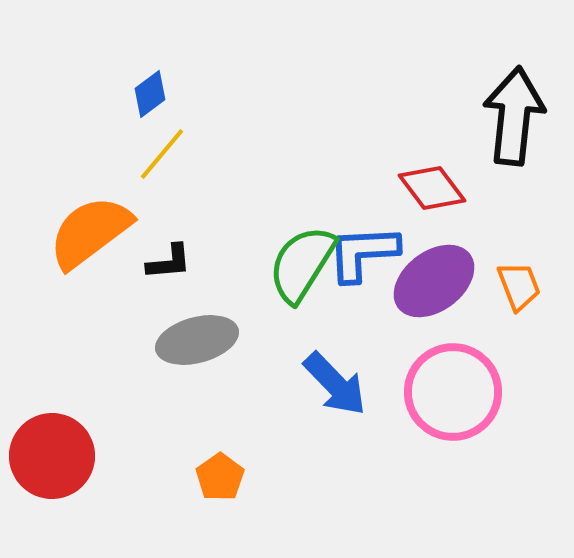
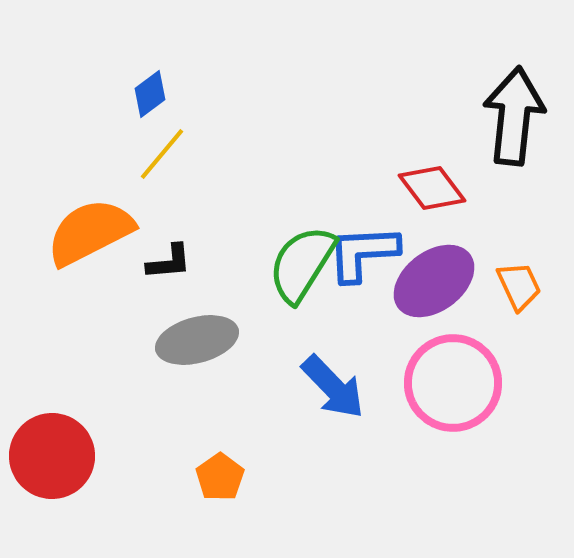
orange semicircle: rotated 10 degrees clockwise
orange trapezoid: rotated 4 degrees counterclockwise
blue arrow: moved 2 px left, 3 px down
pink circle: moved 9 px up
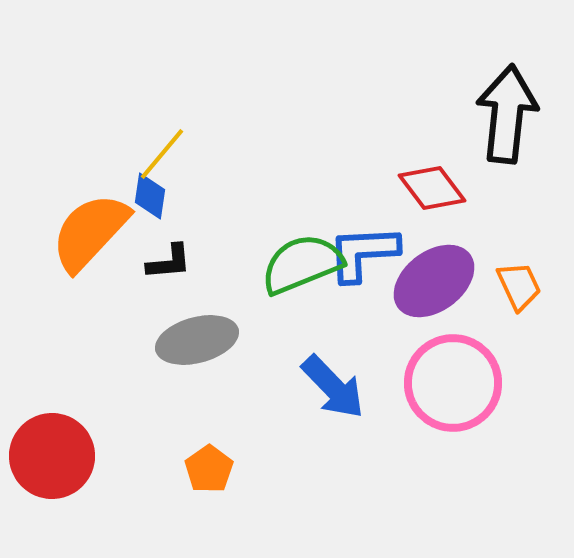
blue diamond: moved 102 px down; rotated 45 degrees counterclockwise
black arrow: moved 7 px left, 2 px up
orange semicircle: rotated 20 degrees counterclockwise
green semicircle: rotated 36 degrees clockwise
orange pentagon: moved 11 px left, 8 px up
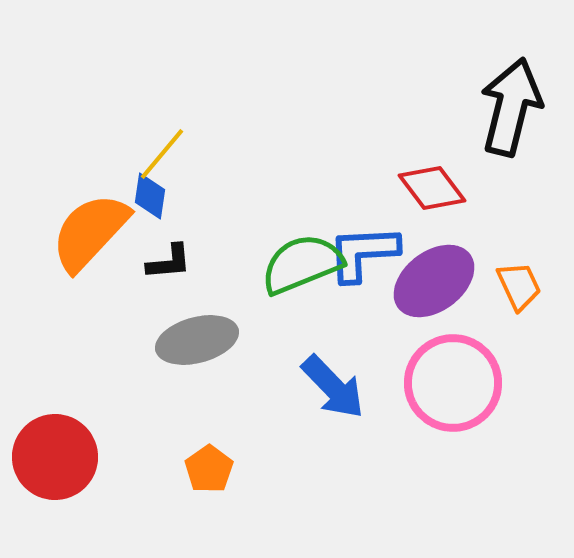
black arrow: moved 4 px right, 7 px up; rotated 8 degrees clockwise
red circle: moved 3 px right, 1 px down
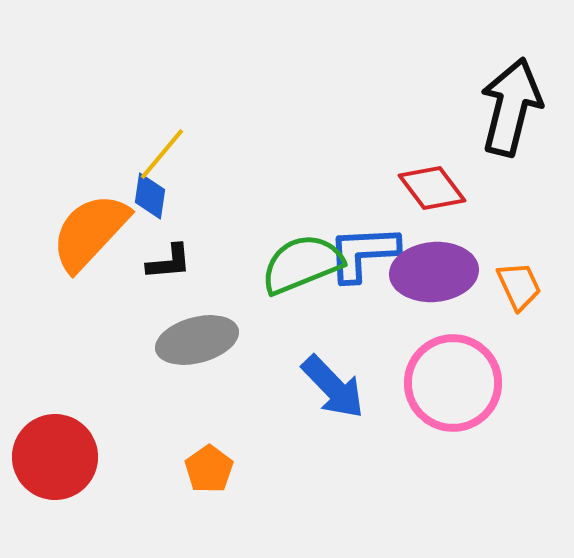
purple ellipse: moved 9 px up; rotated 32 degrees clockwise
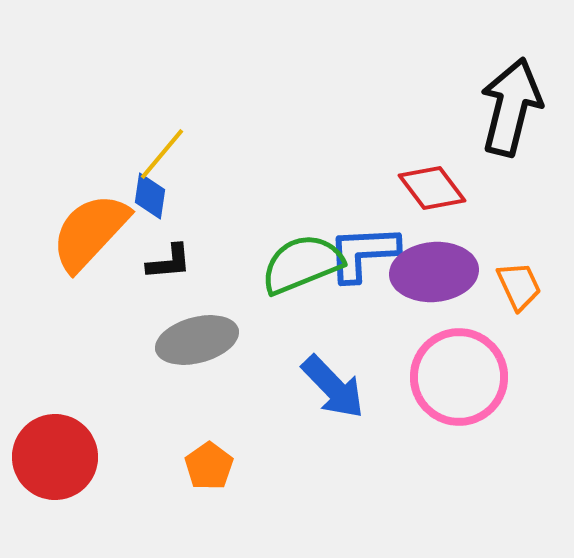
pink circle: moved 6 px right, 6 px up
orange pentagon: moved 3 px up
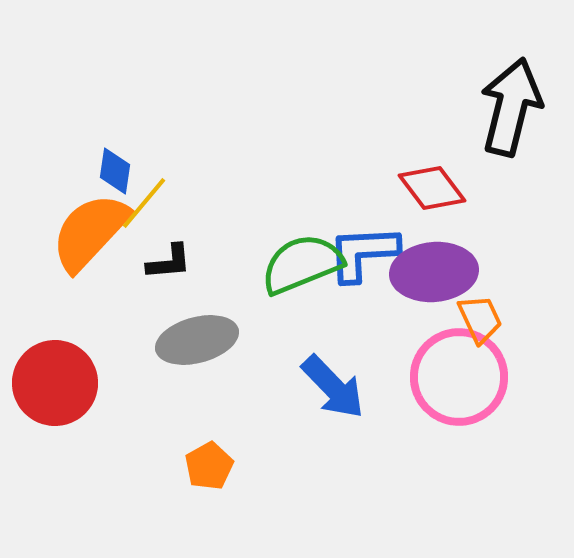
yellow line: moved 18 px left, 49 px down
blue diamond: moved 35 px left, 25 px up
orange trapezoid: moved 39 px left, 33 px down
red circle: moved 74 px up
orange pentagon: rotated 6 degrees clockwise
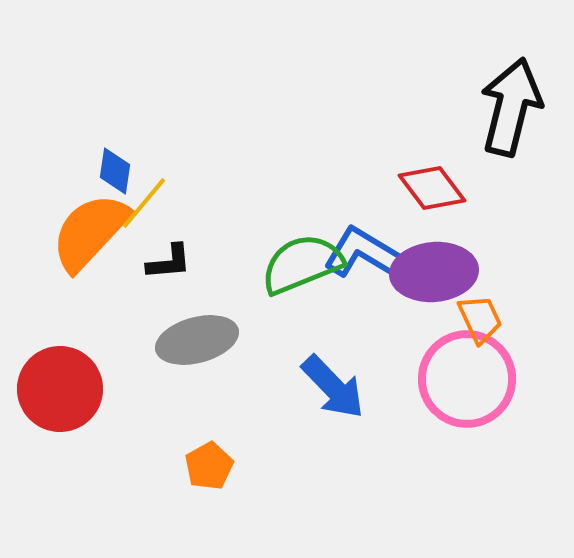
blue L-shape: rotated 34 degrees clockwise
pink circle: moved 8 px right, 2 px down
red circle: moved 5 px right, 6 px down
